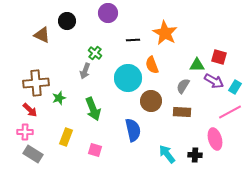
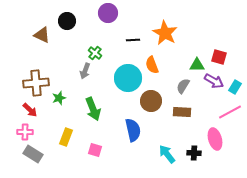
black cross: moved 1 px left, 2 px up
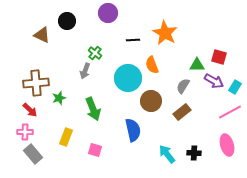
brown rectangle: rotated 42 degrees counterclockwise
pink ellipse: moved 12 px right, 6 px down
gray rectangle: rotated 18 degrees clockwise
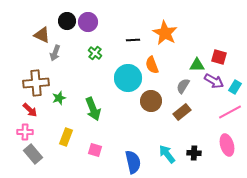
purple circle: moved 20 px left, 9 px down
gray arrow: moved 30 px left, 18 px up
blue semicircle: moved 32 px down
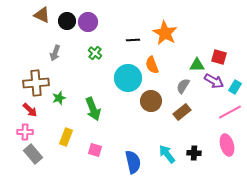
brown triangle: moved 20 px up
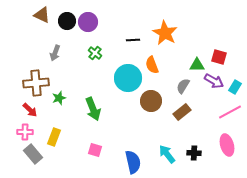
yellow rectangle: moved 12 px left
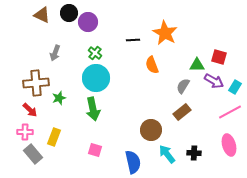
black circle: moved 2 px right, 8 px up
cyan circle: moved 32 px left
brown circle: moved 29 px down
green arrow: rotated 10 degrees clockwise
pink ellipse: moved 2 px right
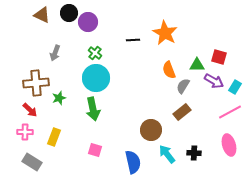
orange semicircle: moved 17 px right, 5 px down
gray rectangle: moved 1 px left, 8 px down; rotated 18 degrees counterclockwise
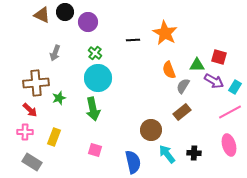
black circle: moved 4 px left, 1 px up
cyan circle: moved 2 px right
